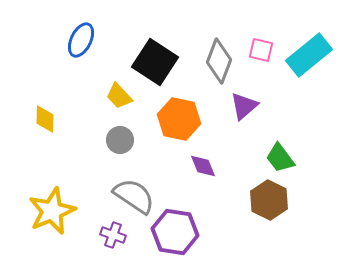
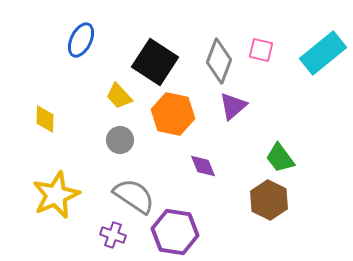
cyan rectangle: moved 14 px right, 2 px up
purple triangle: moved 11 px left
orange hexagon: moved 6 px left, 5 px up
yellow star: moved 4 px right, 16 px up
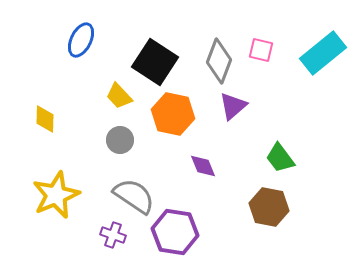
brown hexagon: moved 7 px down; rotated 15 degrees counterclockwise
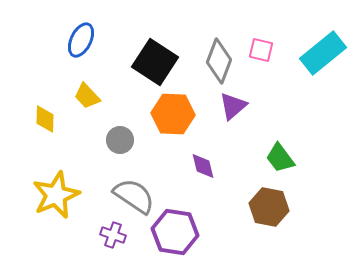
yellow trapezoid: moved 32 px left
orange hexagon: rotated 9 degrees counterclockwise
purple diamond: rotated 8 degrees clockwise
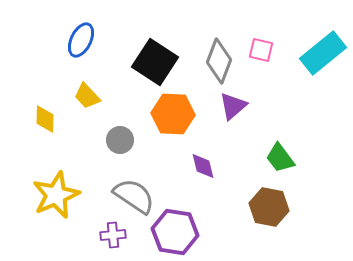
purple cross: rotated 25 degrees counterclockwise
